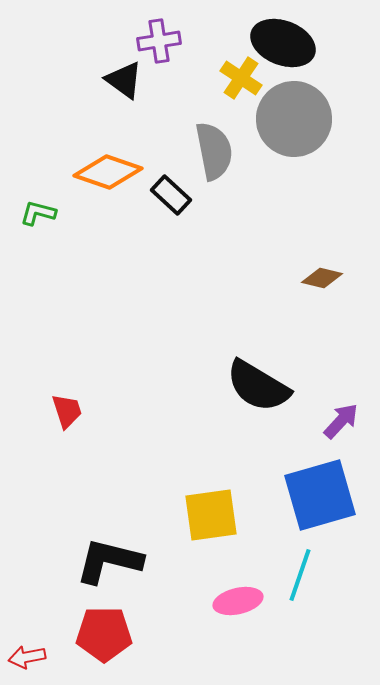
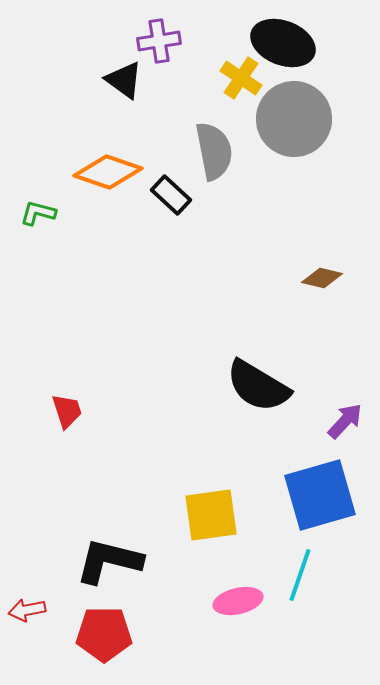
purple arrow: moved 4 px right
red arrow: moved 47 px up
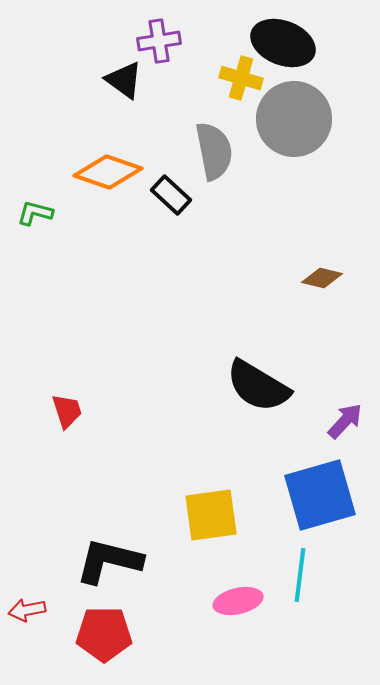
yellow cross: rotated 18 degrees counterclockwise
green L-shape: moved 3 px left
cyan line: rotated 12 degrees counterclockwise
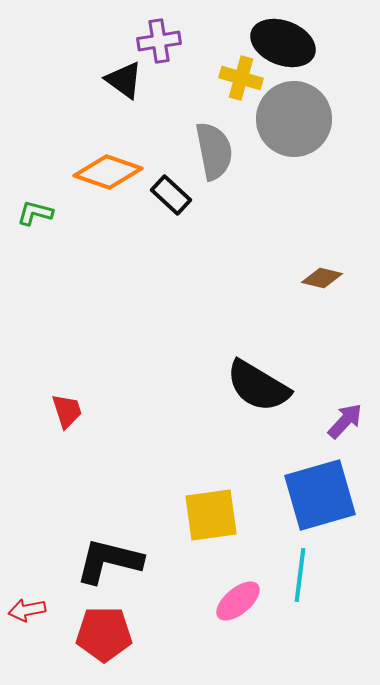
pink ellipse: rotated 27 degrees counterclockwise
